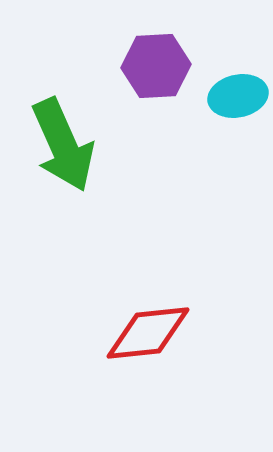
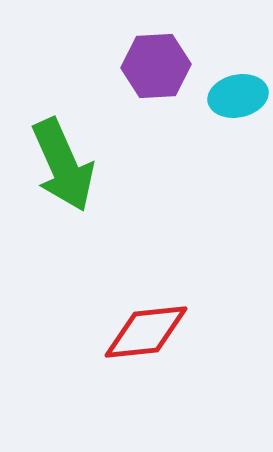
green arrow: moved 20 px down
red diamond: moved 2 px left, 1 px up
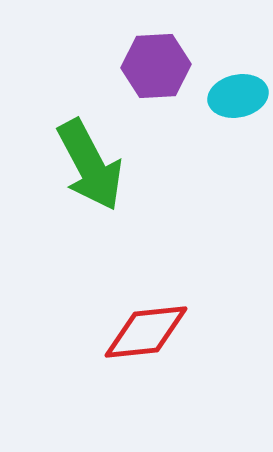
green arrow: moved 27 px right; rotated 4 degrees counterclockwise
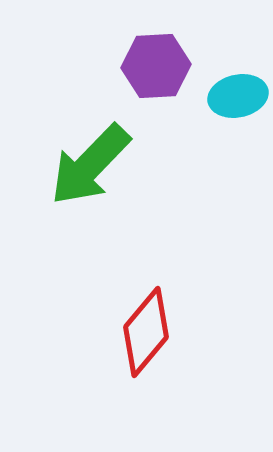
green arrow: rotated 72 degrees clockwise
red diamond: rotated 44 degrees counterclockwise
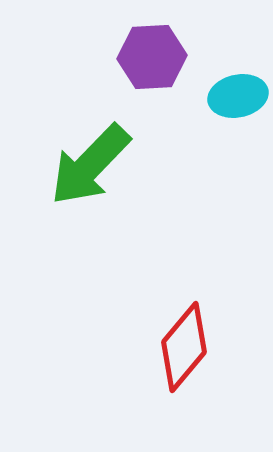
purple hexagon: moved 4 px left, 9 px up
red diamond: moved 38 px right, 15 px down
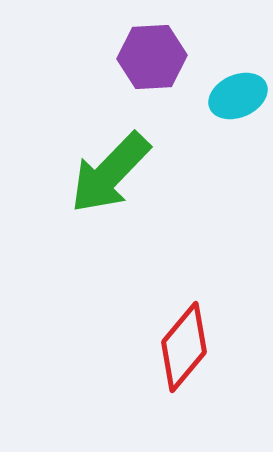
cyan ellipse: rotated 12 degrees counterclockwise
green arrow: moved 20 px right, 8 px down
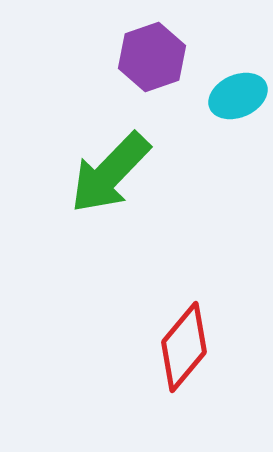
purple hexagon: rotated 16 degrees counterclockwise
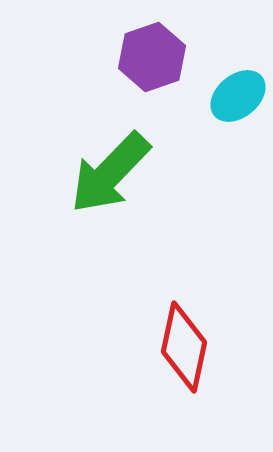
cyan ellipse: rotated 16 degrees counterclockwise
red diamond: rotated 28 degrees counterclockwise
